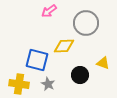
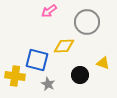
gray circle: moved 1 px right, 1 px up
yellow cross: moved 4 px left, 8 px up
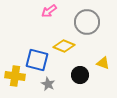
yellow diamond: rotated 25 degrees clockwise
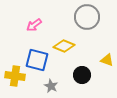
pink arrow: moved 15 px left, 14 px down
gray circle: moved 5 px up
yellow triangle: moved 4 px right, 3 px up
black circle: moved 2 px right
gray star: moved 3 px right, 2 px down
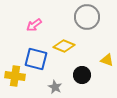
blue square: moved 1 px left, 1 px up
gray star: moved 4 px right, 1 px down
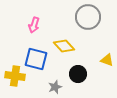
gray circle: moved 1 px right
pink arrow: rotated 35 degrees counterclockwise
yellow diamond: rotated 25 degrees clockwise
black circle: moved 4 px left, 1 px up
gray star: rotated 24 degrees clockwise
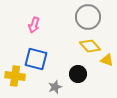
yellow diamond: moved 26 px right
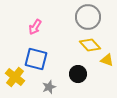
pink arrow: moved 1 px right, 2 px down; rotated 14 degrees clockwise
yellow diamond: moved 1 px up
yellow cross: moved 1 px down; rotated 30 degrees clockwise
gray star: moved 6 px left
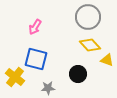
gray star: moved 1 px left, 1 px down; rotated 16 degrees clockwise
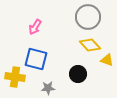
yellow cross: rotated 30 degrees counterclockwise
